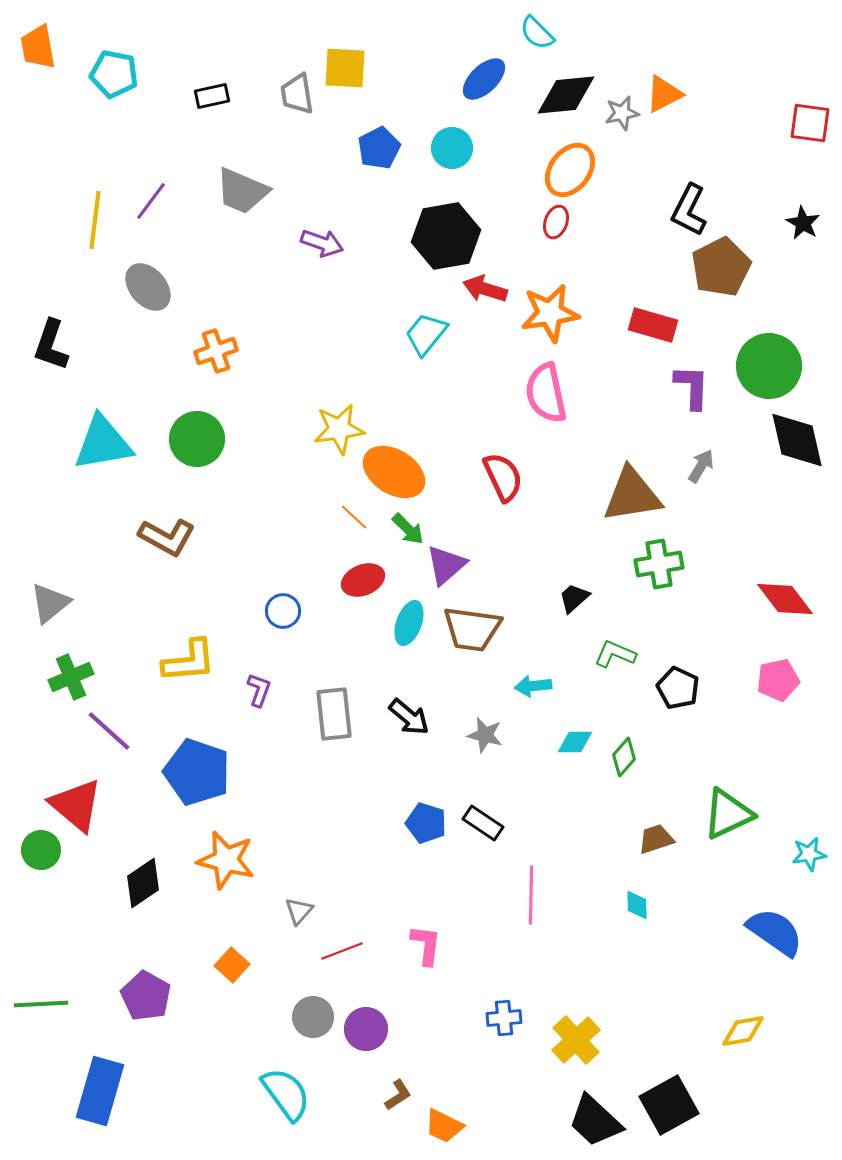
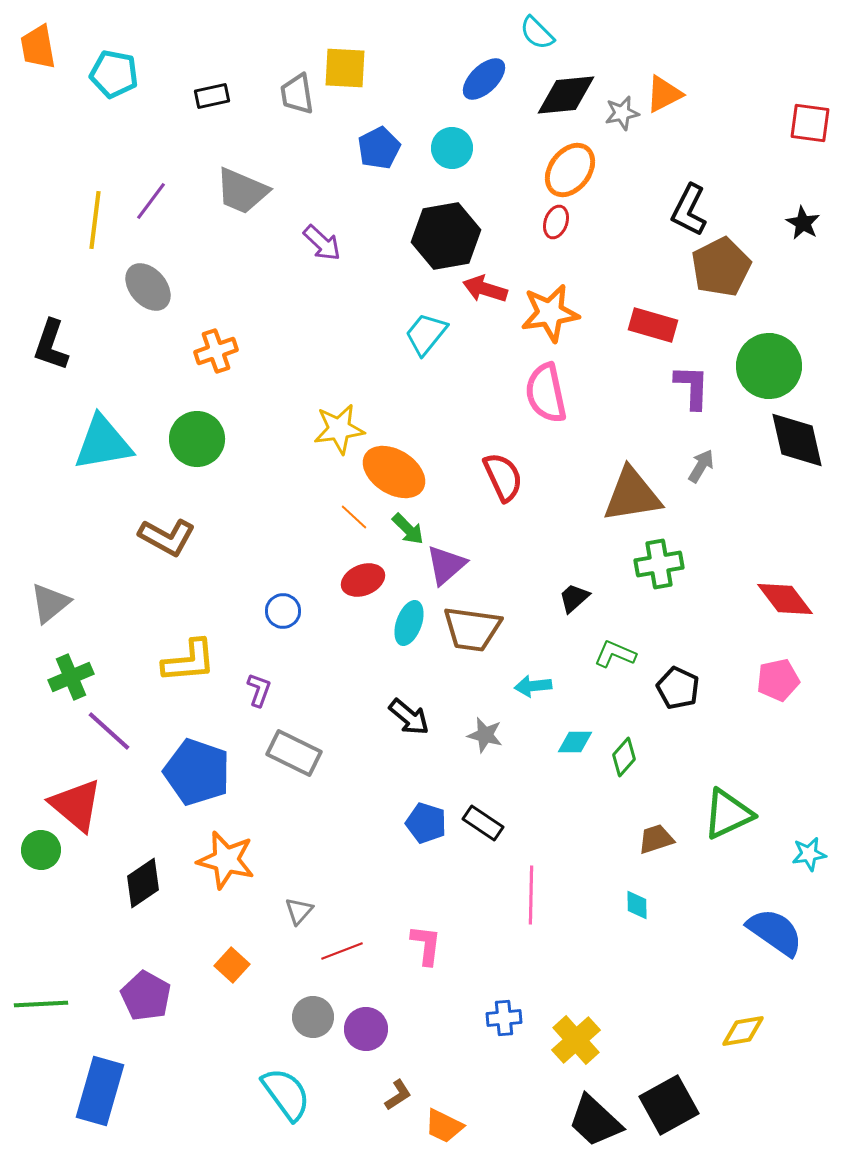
purple arrow at (322, 243): rotated 24 degrees clockwise
gray rectangle at (334, 714): moved 40 px left, 39 px down; rotated 58 degrees counterclockwise
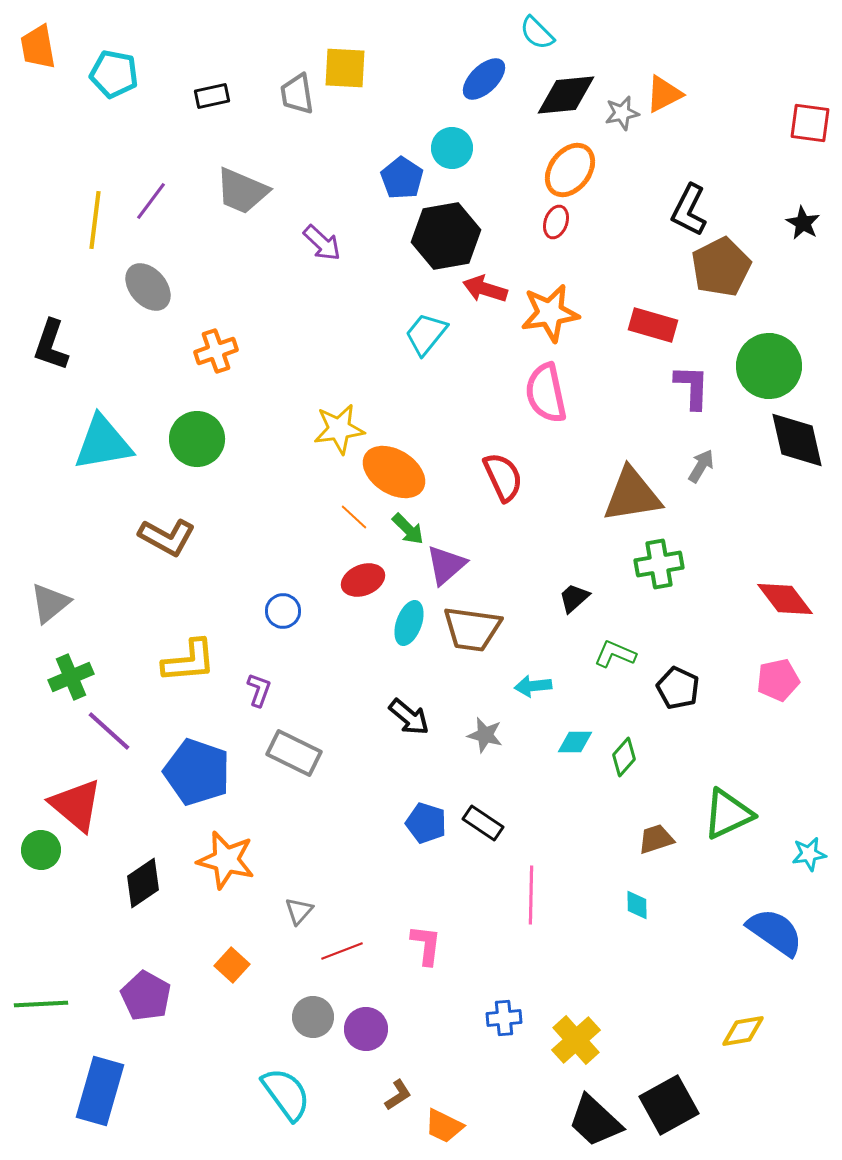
blue pentagon at (379, 148): moved 23 px right, 30 px down; rotated 12 degrees counterclockwise
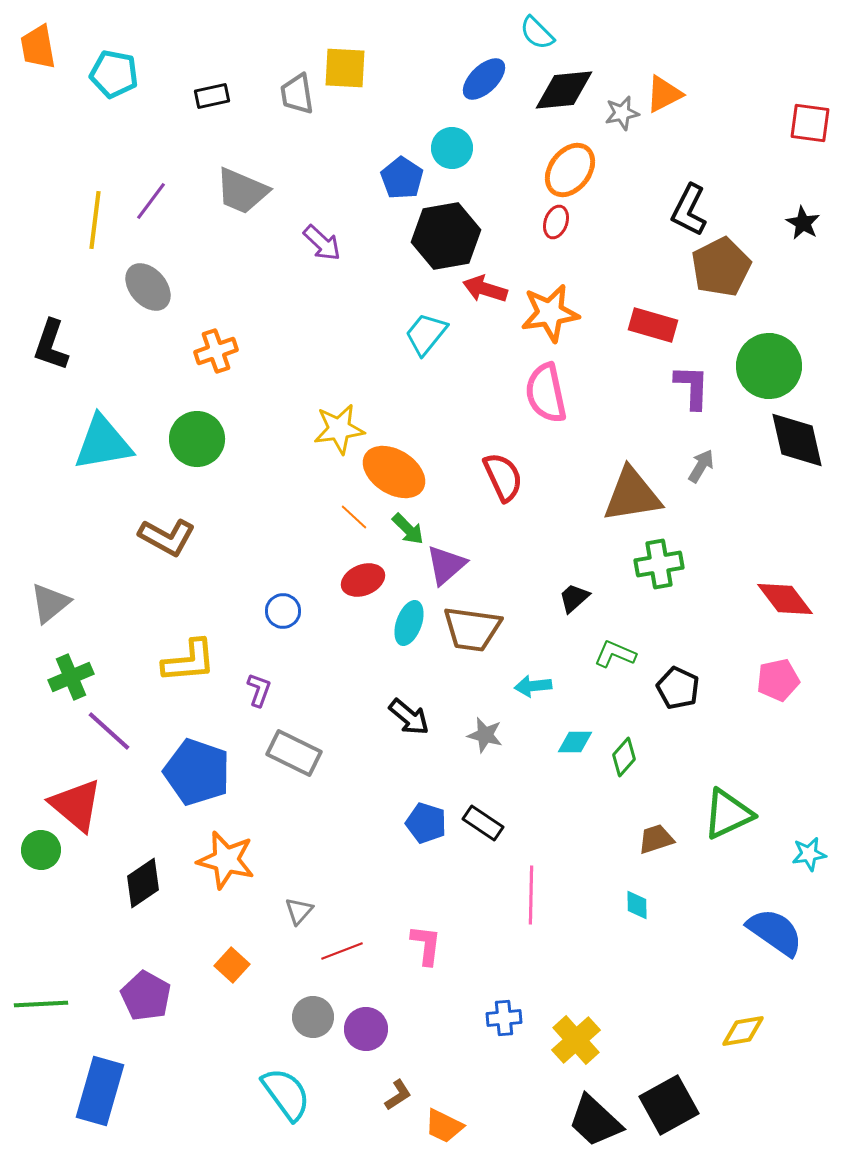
black diamond at (566, 95): moved 2 px left, 5 px up
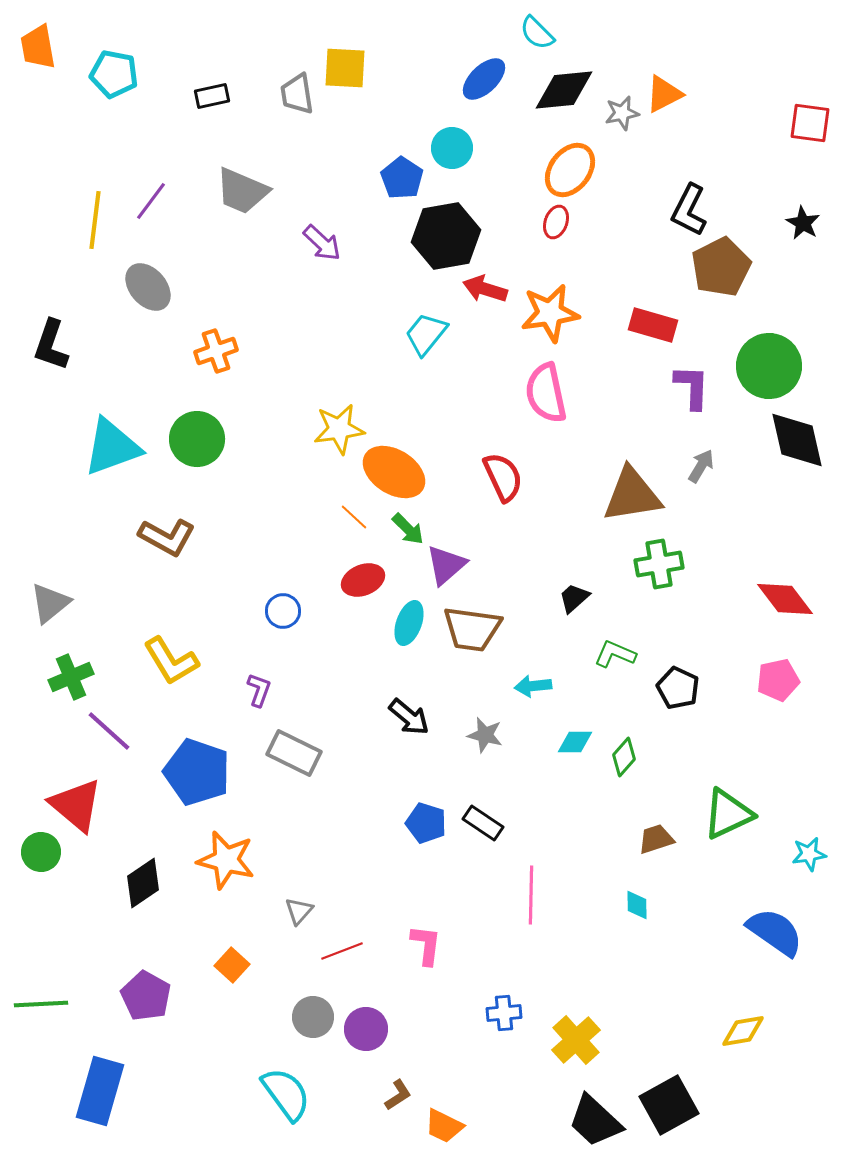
cyan triangle at (103, 443): moved 9 px right, 4 px down; rotated 10 degrees counterclockwise
yellow L-shape at (189, 661): moved 18 px left; rotated 64 degrees clockwise
green circle at (41, 850): moved 2 px down
blue cross at (504, 1018): moved 5 px up
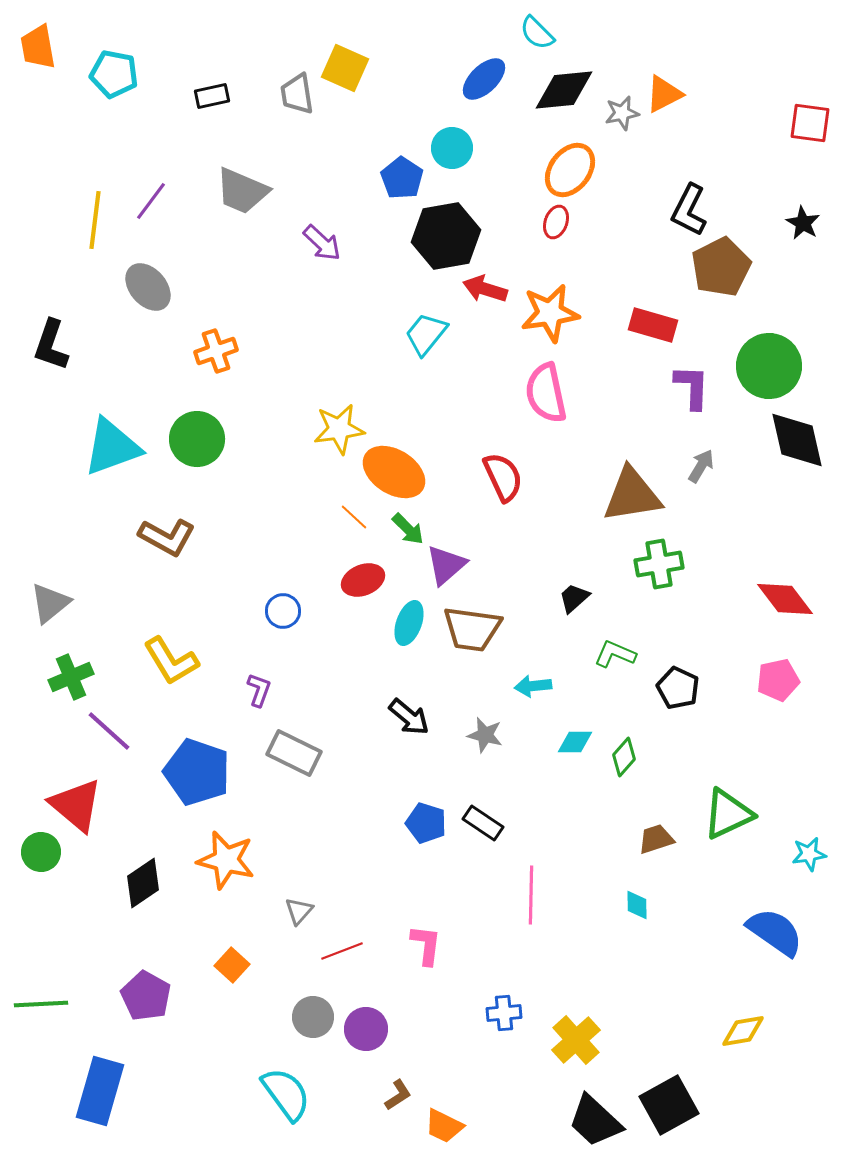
yellow square at (345, 68): rotated 21 degrees clockwise
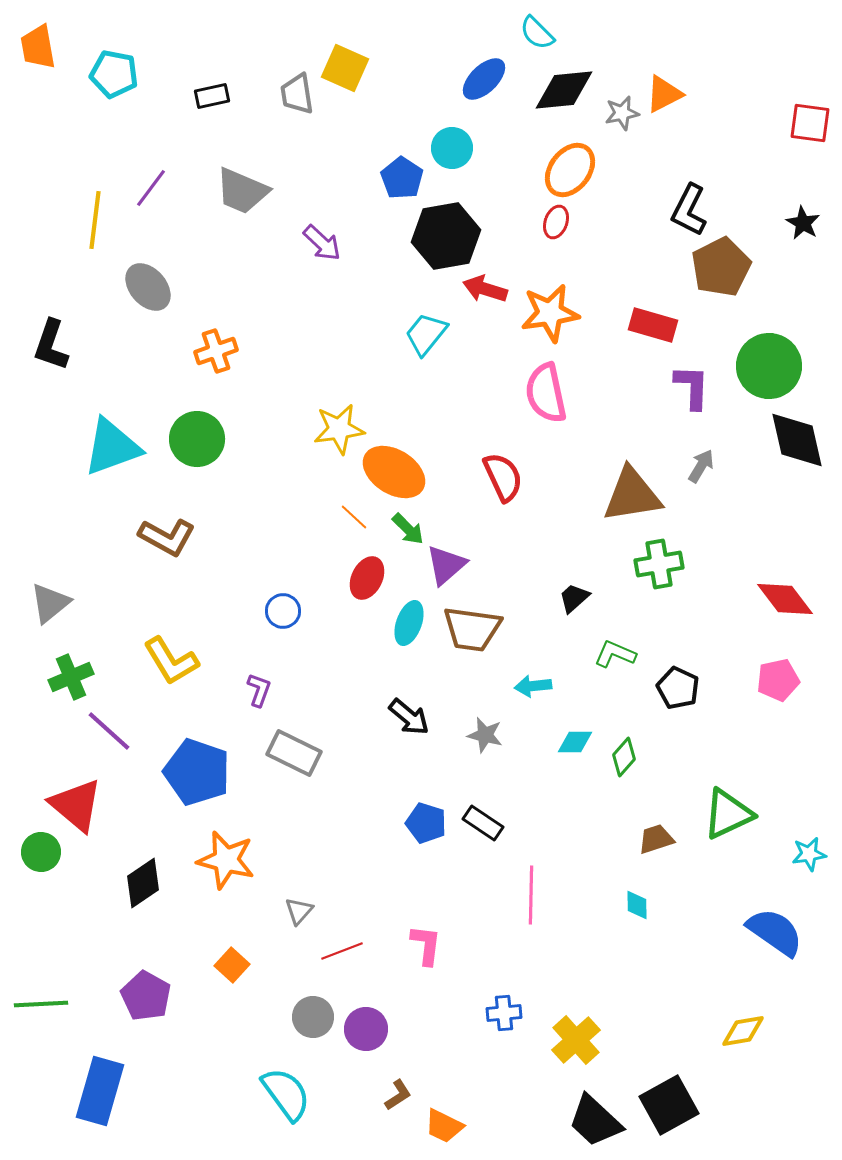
purple line at (151, 201): moved 13 px up
red ellipse at (363, 580): moved 4 px right, 2 px up; rotated 42 degrees counterclockwise
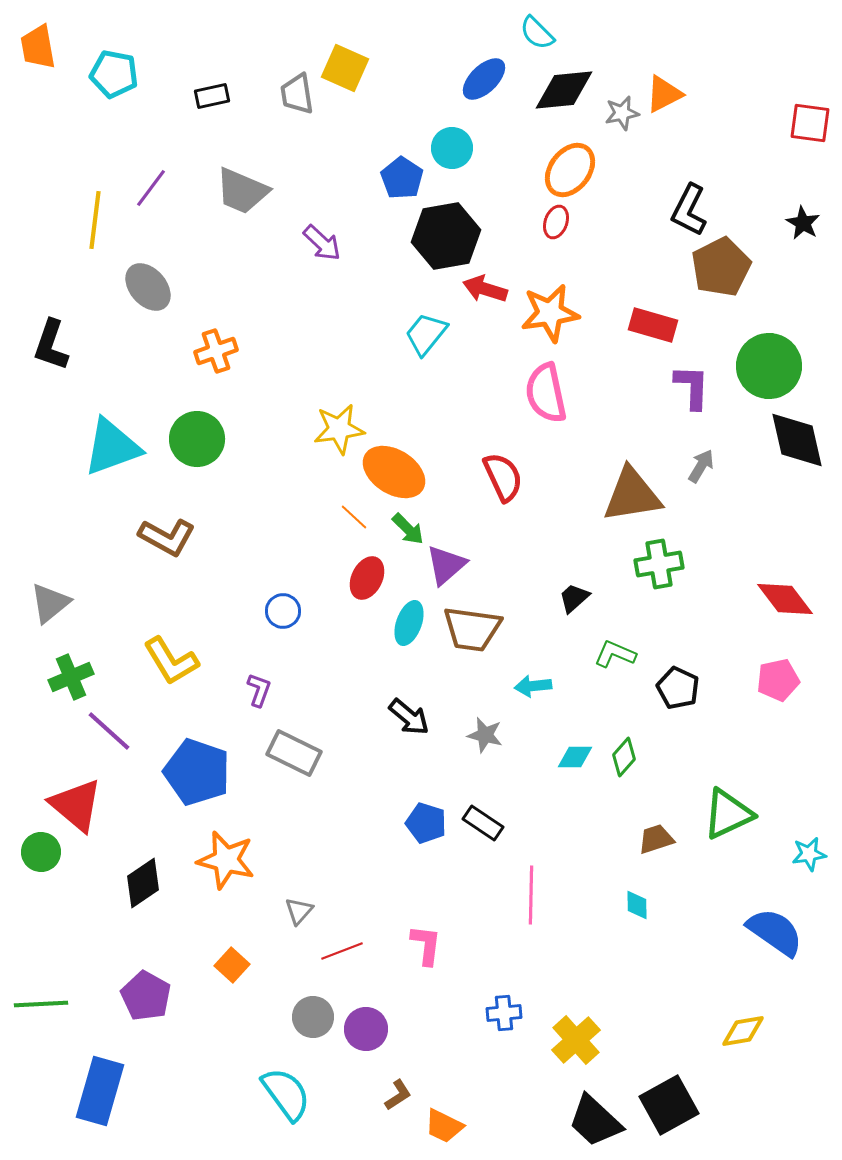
cyan diamond at (575, 742): moved 15 px down
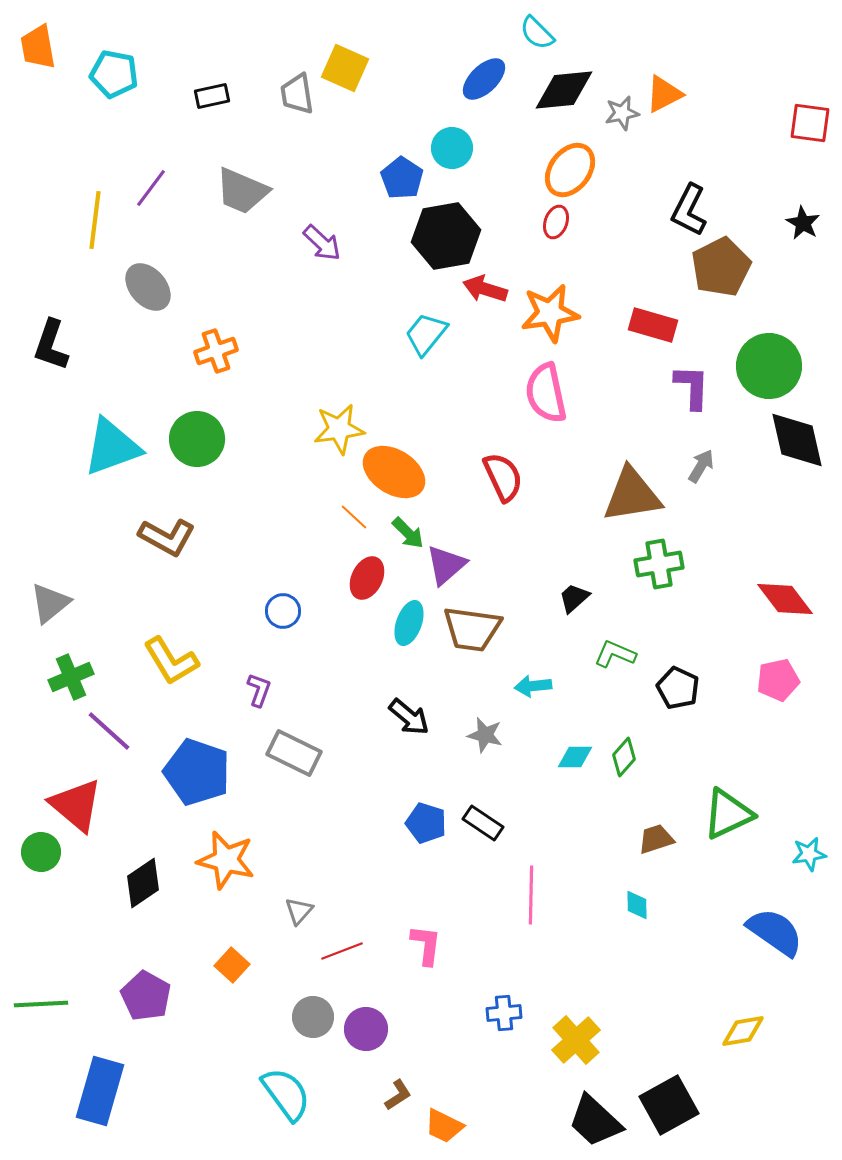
green arrow at (408, 529): moved 4 px down
